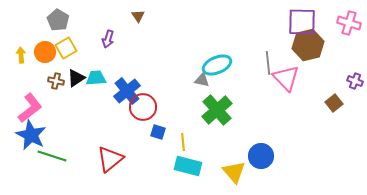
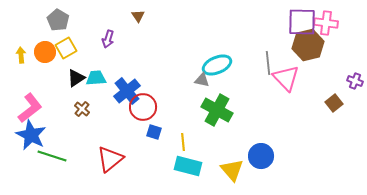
pink cross: moved 23 px left; rotated 10 degrees counterclockwise
brown cross: moved 26 px right, 28 px down; rotated 28 degrees clockwise
green cross: rotated 20 degrees counterclockwise
blue square: moved 4 px left
yellow triangle: moved 2 px left, 2 px up
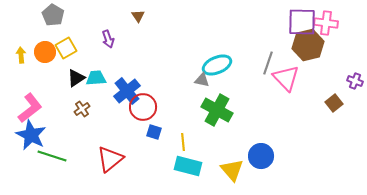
gray pentagon: moved 5 px left, 5 px up
purple arrow: rotated 36 degrees counterclockwise
gray line: rotated 25 degrees clockwise
brown cross: rotated 14 degrees clockwise
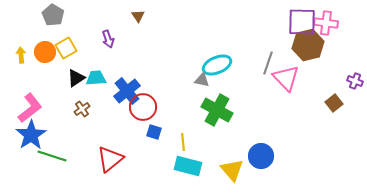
blue star: rotated 12 degrees clockwise
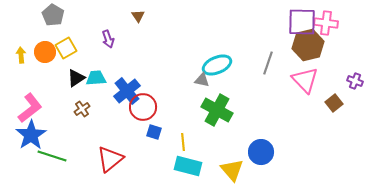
pink triangle: moved 19 px right, 2 px down
blue circle: moved 4 px up
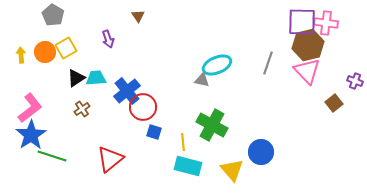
pink triangle: moved 2 px right, 9 px up
green cross: moved 5 px left, 15 px down
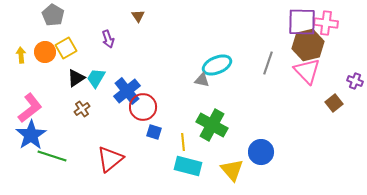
cyan trapezoid: rotated 55 degrees counterclockwise
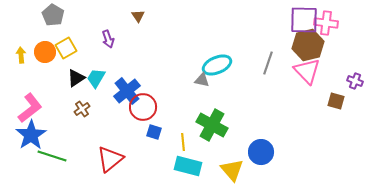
purple square: moved 2 px right, 2 px up
brown square: moved 2 px right, 2 px up; rotated 36 degrees counterclockwise
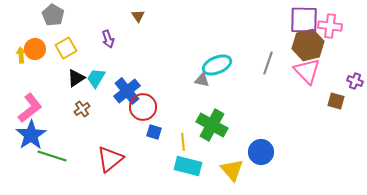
pink cross: moved 4 px right, 3 px down
orange circle: moved 10 px left, 3 px up
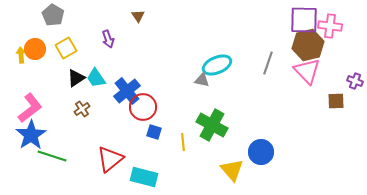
cyan trapezoid: rotated 65 degrees counterclockwise
brown square: rotated 18 degrees counterclockwise
cyan rectangle: moved 44 px left, 11 px down
